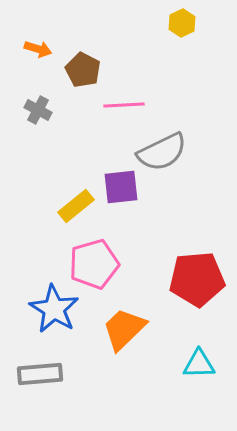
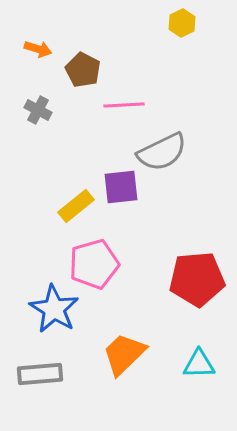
orange trapezoid: moved 25 px down
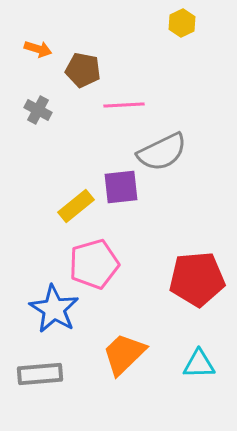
brown pentagon: rotated 16 degrees counterclockwise
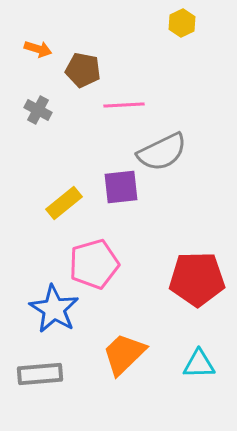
yellow rectangle: moved 12 px left, 3 px up
red pentagon: rotated 4 degrees clockwise
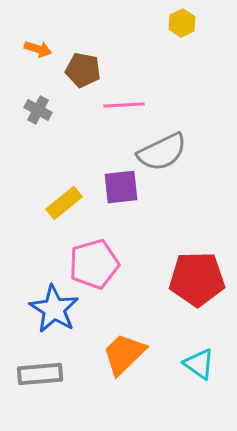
cyan triangle: rotated 36 degrees clockwise
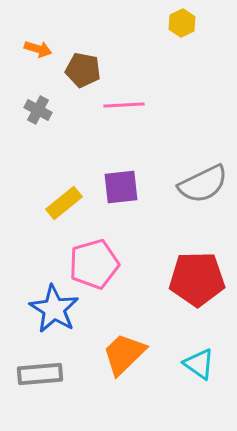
gray semicircle: moved 41 px right, 32 px down
